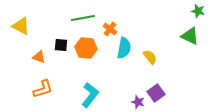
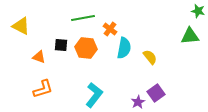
green triangle: rotated 30 degrees counterclockwise
cyan L-shape: moved 4 px right
purple star: rotated 24 degrees clockwise
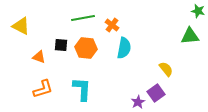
orange cross: moved 2 px right, 4 px up
yellow semicircle: moved 16 px right, 12 px down
cyan L-shape: moved 12 px left, 6 px up; rotated 35 degrees counterclockwise
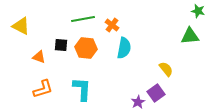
green line: moved 1 px down
